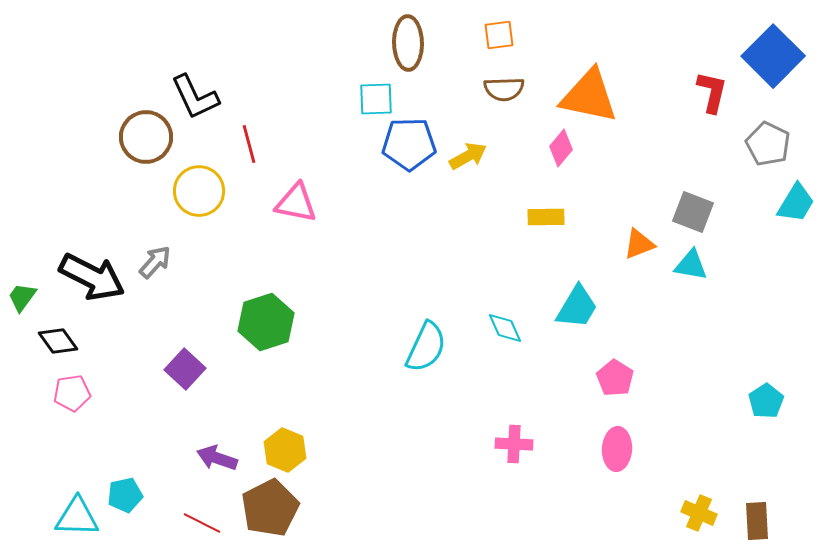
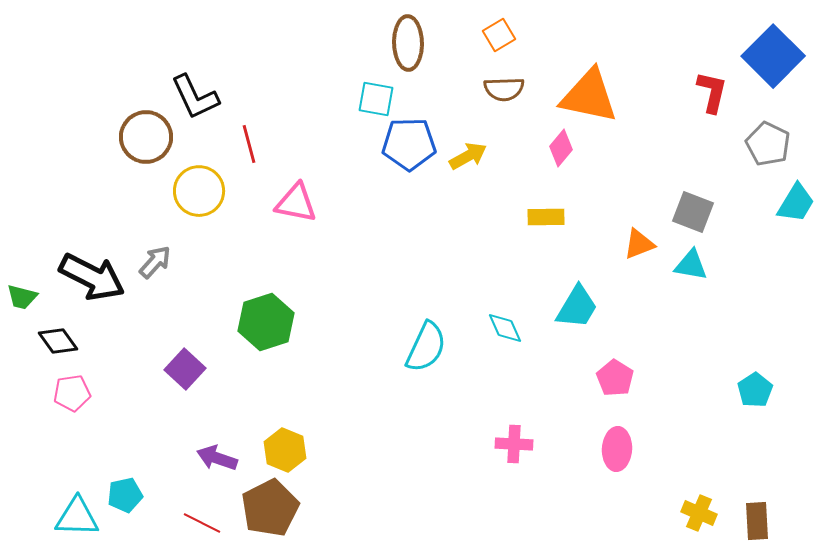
orange square at (499, 35): rotated 24 degrees counterclockwise
cyan square at (376, 99): rotated 12 degrees clockwise
green trapezoid at (22, 297): rotated 112 degrees counterclockwise
cyan pentagon at (766, 401): moved 11 px left, 11 px up
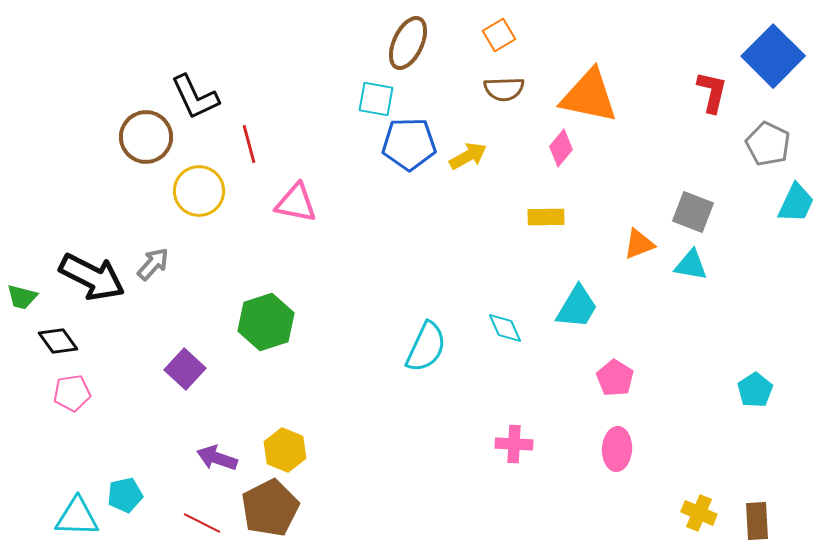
brown ellipse at (408, 43): rotated 26 degrees clockwise
cyan trapezoid at (796, 203): rotated 6 degrees counterclockwise
gray arrow at (155, 262): moved 2 px left, 2 px down
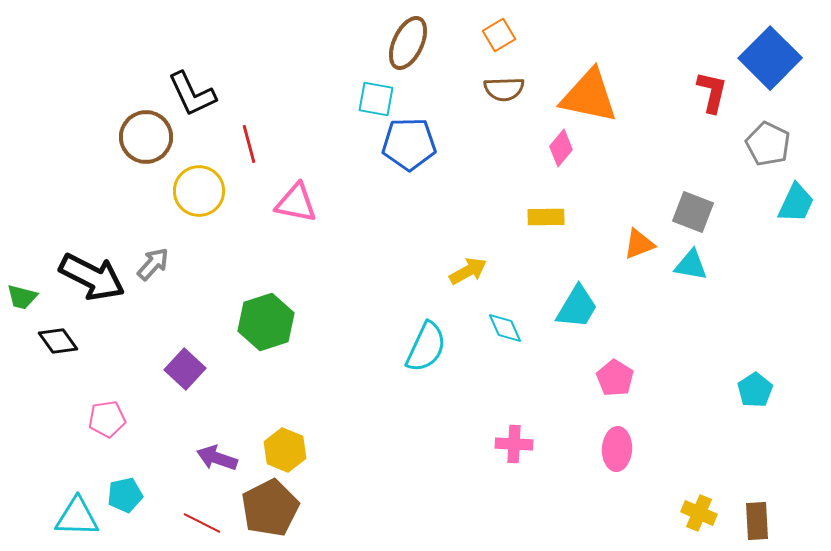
blue square at (773, 56): moved 3 px left, 2 px down
black L-shape at (195, 97): moved 3 px left, 3 px up
yellow arrow at (468, 156): moved 115 px down
pink pentagon at (72, 393): moved 35 px right, 26 px down
